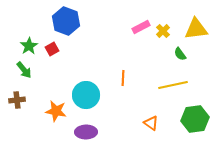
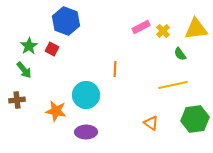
red square: rotated 32 degrees counterclockwise
orange line: moved 8 px left, 9 px up
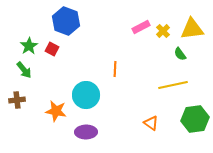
yellow triangle: moved 4 px left
